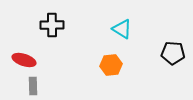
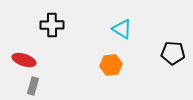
gray rectangle: rotated 18 degrees clockwise
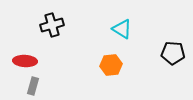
black cross: rotated 15 degrees counterclockwise
red ellipse: moved 1 px right, 1 px down; rotated 15 degrees counterclockwise
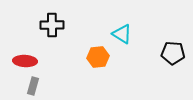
black cross: rotated 15 degrees clockwise
cyan triangle: moved 5 px down
orange hexagon: moved 13 px left, 8 px up
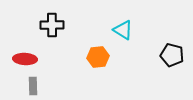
cyan triangle: moved 1 px right, 4 px up
black pentagon: moved 1 px left, 2 px down; rotated 10 degrees clockwise
red ellipse: moved 2 px up
gray rectangle: rotated 18 degrees counterclockwise
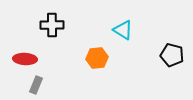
orange hexagon: moved 1 px left, 1 px down
gray rectangle: moved 3 px right, 1 px up; rotated 24 degrees clockwise
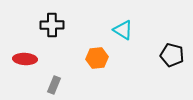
gray rectangle: moved 18 px right
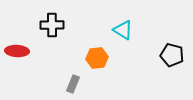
red ellipse: moved 8 px left, 8 px up
gray rectangle: moved 19 px right, 1 px up
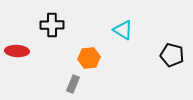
orange hexagon: moved 8 px left
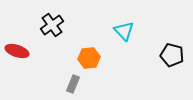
black cross: rotated 35 degrees counterclockwise
cyan triangle: moved 1 px right, 1 px down; rotated 15 degrees clockwise
red ellipse: rotated 15 degrees clockwise
